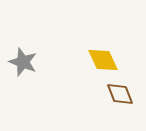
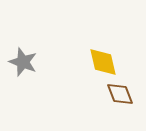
yellow diamond: moved 2 px down; rotated 12 degrees clockwise
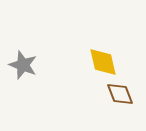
gray star: moved 3 px down
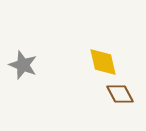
brown diamond: rotated 8 degrees counterclockwise
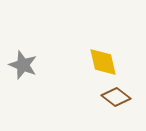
brown diamond: moved 4 px left, 3 px down; rotated 24 degrees counterclockwise
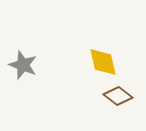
brown diamond: moved 2 px right, 1 px up
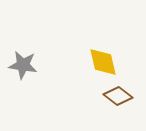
gray star: rotated 12 degrees counterclockwise
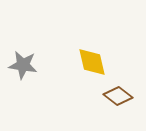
yellow diamond: moved 11 px left
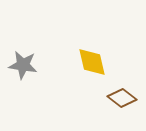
brown diamond: moved 4 px right, 2 px down
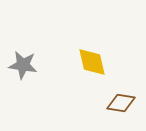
brown diamond: moved 1 px left, 5 px down; rotated 28 degrees counterclockwise
